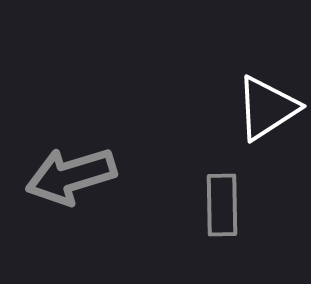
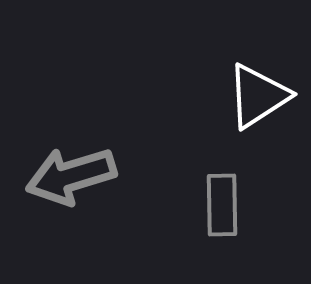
white triangle: moved 9 px left, 12 px up
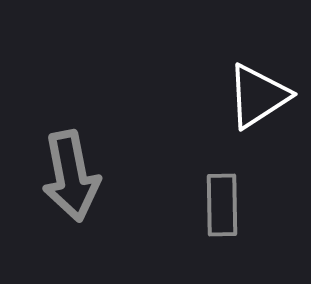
gray arrow: rotated 84 degrees counterclockwise
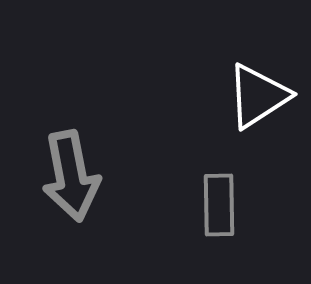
gray rectangle: moved 3 px left
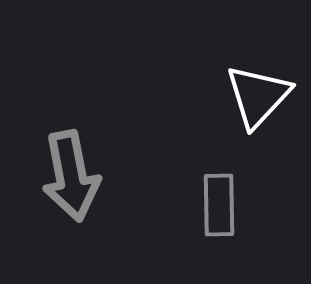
white triangle: rotated 14 degrees counterclockwise
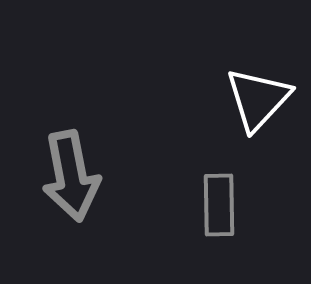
white triangle: moved 3 px down
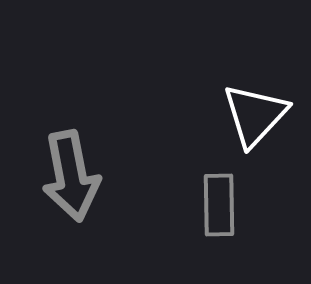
white triangle: moved 3 px left, 16 px down
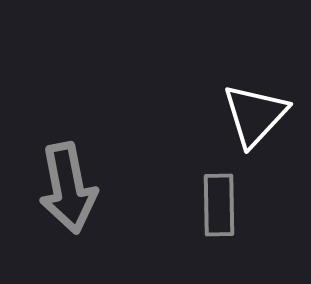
gray arrow: moved 3 px left, 12 px down
